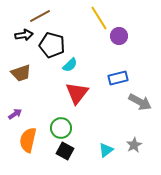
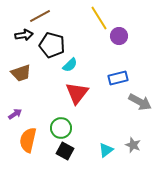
gray star: moved 1 px left; rotated 21 degrees counterclockwise
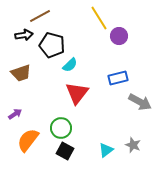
orange semicircle: rotated 25 degrees clockwise
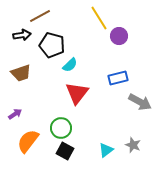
black arrow: moved 2 px left
orange semicircle: moved 1 px down
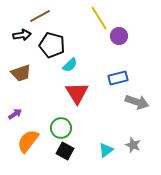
red triangle: rotated 10 degrees counterclockwise
gray arrow: moved 3 px left; rotated 10 degrees counterclockwise
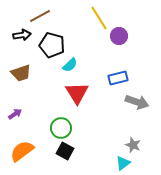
orange semicircle: moved 6 px left, 10 px down; rotated 15 degrees clockwise
cyan triangle: moved 17 px right, 13 px down
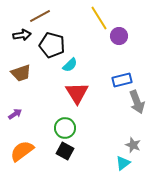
blue rectangle: moved 4 px right, 2 px down
gray arrow: rotated 50 degrees clockwise
green circle: moved 4 px right
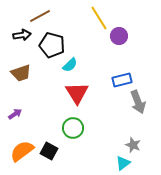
gray arrow: moved 1 px right
green circle: moved 8 px right
black square: moved 16 px left
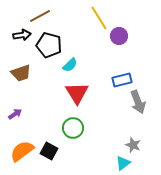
black pentagon: moved 3 px left
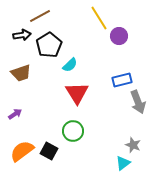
black pentagon: rotated 25 degrees clockwise
green circle: moved 3 px down
